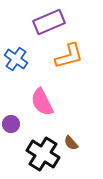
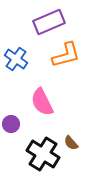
orange L-shape: moved 3 px left, 1 px up
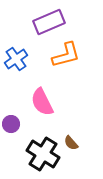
blue cross: rotated 20 degrees clockwise
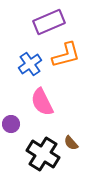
blue cross: moved 14 px right, 5 px down
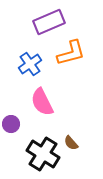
orange L-shape: moved 5 px right, 2 px up
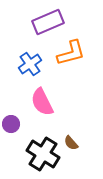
purple rectangle: moved 1 px left
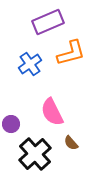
pink semicircle: moved 10 px right, 10 px down
black cross: moved 8 px left; rotated 16 degrees clockwise
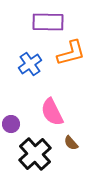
purple rectangle: rotated 24 degrees clockwise
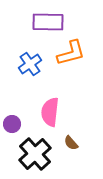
pink semicircle: moved 2 px left; rotated 32 degrees clockwise
purple circle: moved 1 px right
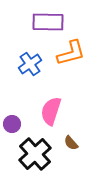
pink semicircle: moved 1 px right, 1 px up; rotated 12 degrees clockwise
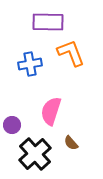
orange L-shape: rotated 96 degrees counterclockwise
blue cross: rotated 25 degrees clockwise
purple circle: moved 1 px down
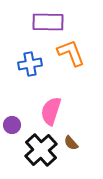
black cross: moved 6 px right, 4 px up
